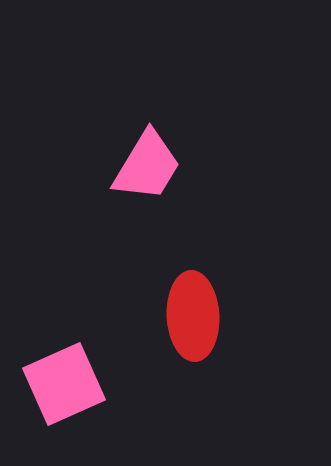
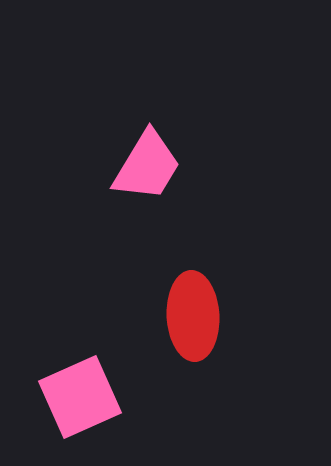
pink square: moved 16 px right, 13 px down
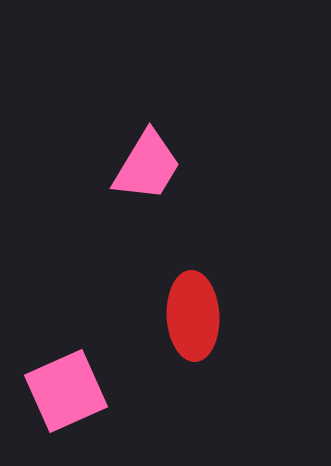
pink square: moved 14 px left, 6 px up
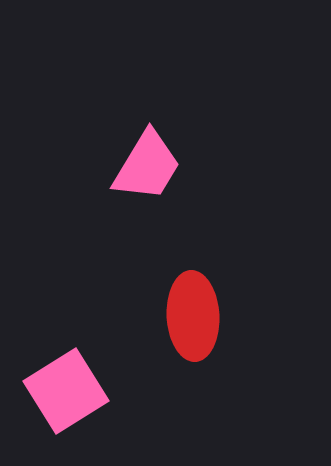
pink square: rotated 8 degrees counterclockwise
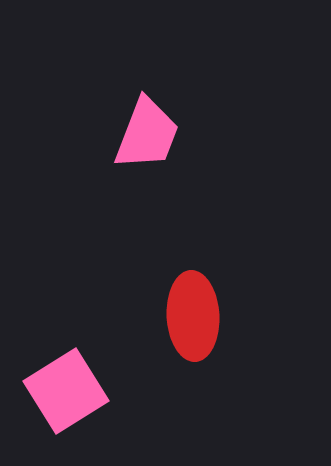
pink trapezoid: moved 32 px up; rotated 10 degrees counterclockwise
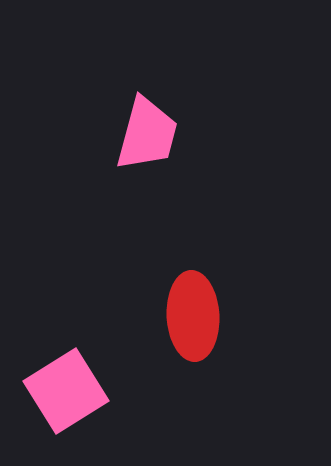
pink trapezoid: rotated 6 degrees counterclockwise
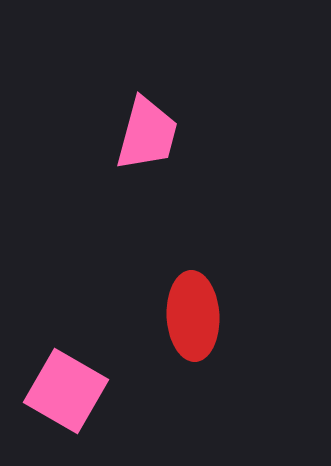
pink square: rotated 28 degrees counterclockwise
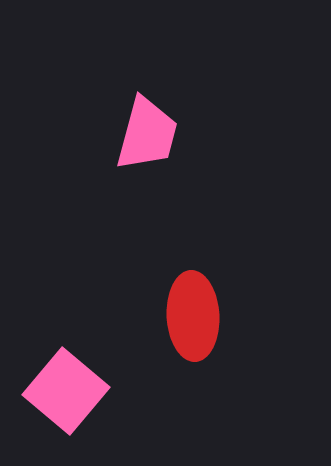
pink square: rotated 10 degrees clockwise
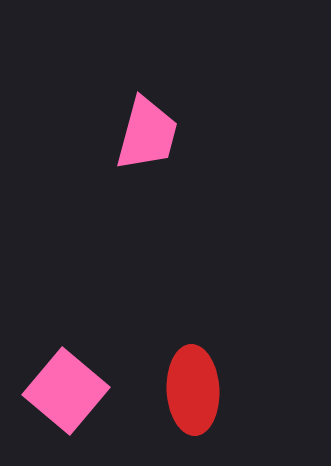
red ellipse: moved 74 px down
